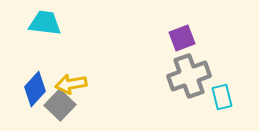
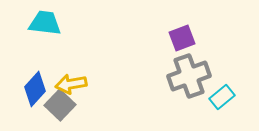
cyan rectangle: rotated 65 degrees clockwise
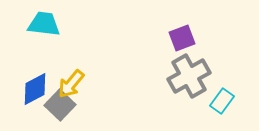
cyan trapezoid: moved 1 px left, 1 px down
gray cross: rotated 9 degrees counterclockwise
yellow arrow: rotated 40 degrees counterclockwise
blue diamond: rotated 20 degrees clockwise
cyan rectangle: moved 4 px down; rotated 15 degrees counterclockwise
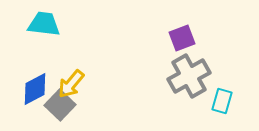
cyan rectangle: rotated 20 degrees counterclockwise
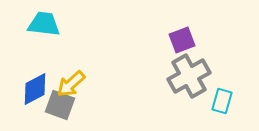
purple square: moved 2 px down
yellow arrow: rotated 8 degrees clockwise
gray square: rotated 24 degrees counterclockwise
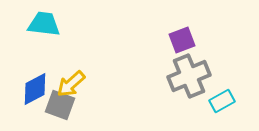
gray cross: rotated 6 degrees clockwise
cyan rectangle: rotated 45 degrees clockwise
